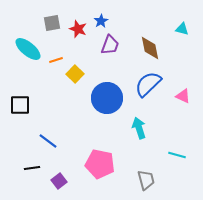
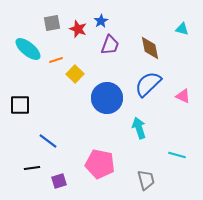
purple square: rotated 21 degrees clockwise
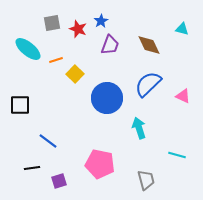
brown diamond: moved 1 px left, 3 px up; rotated 15 degrees counterclockwise
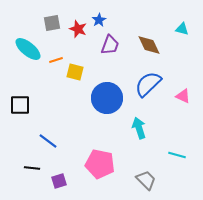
blue star: moved 2 px left, 1 px up
yellow square: moved 2 px up; rotated 30 degrees counterclockwise
black line: rotated 14 degrees clockwise
gray trapezoid: rotated 30 degrees counterclockwise
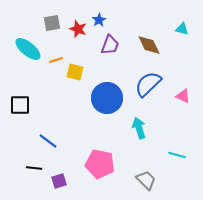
black line: moved 2 px right
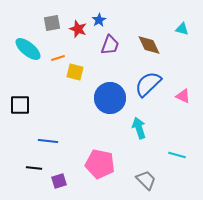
orange line: moved 2 px right, 2 px up
blue circle: moved 3 px right
blue line: rotated 30 degrees counterclockwise
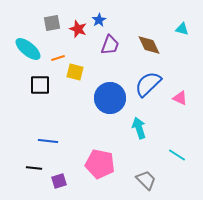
pink triangle: moved 3 px left, 2 px down
black square: moved 20 px right, 20 px up
cyan line: rotated 18 degrees clockwise
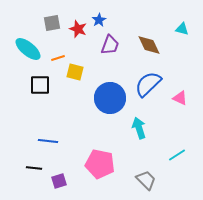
cyan line: rotated 66 degrees counterclockwise
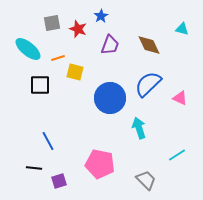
blue star: moved 2 px right, 4 px up
blue line: rotated 54 degrees clockwise
